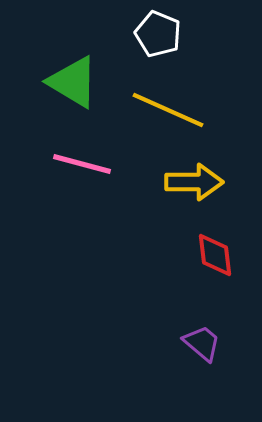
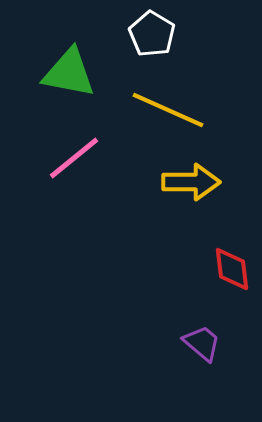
white pentagon: moved 6 px left; rotated 9 degrees clockwise
green triangle: moved 4 px left, 9 px up; rotated 20 degrees counterclockwise
pink line: moved 8 px left, 6 px up; rotated 54 degrees counterclockwise
yellow arrow: moved 3 px left
red diamond: moved 17 px right, 14 px down
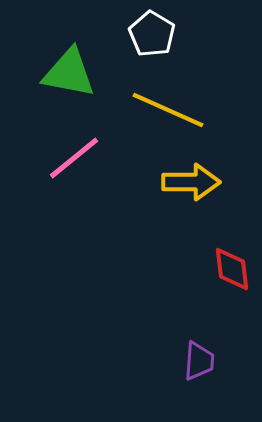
purple trapezoid: moved 3 px left, 18 px down; rotated 54 degrees clockwise
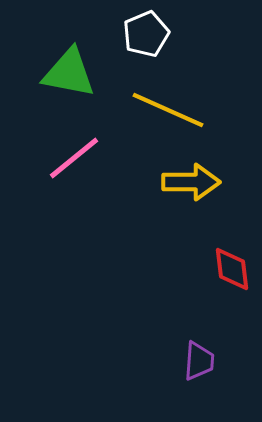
white pentagon: moved 6 px left; rotated 18 degrees clockwise
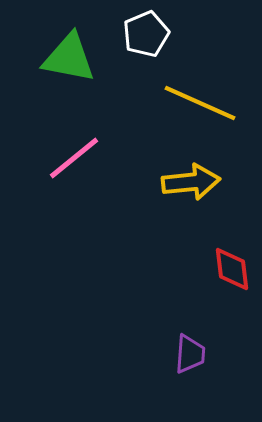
green triangle: moved 15 px up
yellow line: moved 32 px right, 7 px up
yellow arrow: rotated 6 degrees counterclockwise
purple trapezoid: moved 9 px left, 7 px up
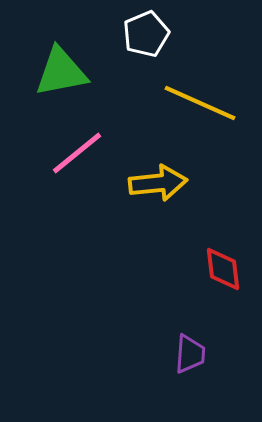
green triangle: moved 8 px left, 14 px down; rotated 22 degrees counterclockwise
pink line: moved 3 px right, 5 px up
yellow arrow: moved 33 px left, 1 px down
red diamond: moved 9 px left
